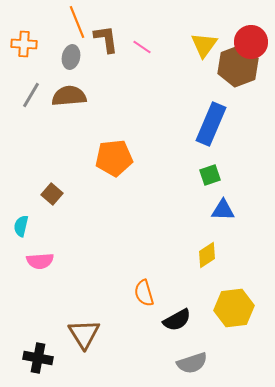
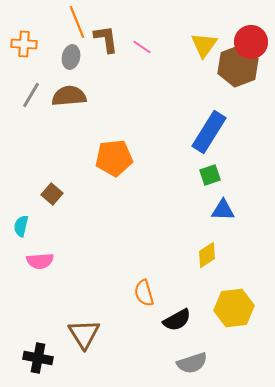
blue rectangle: moved 2 px left, 8 px down; rotated 9 degrees clockwise
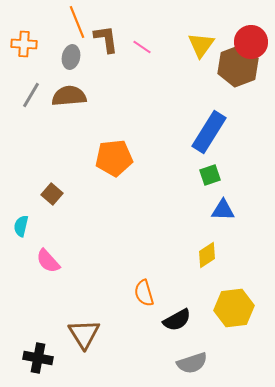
yellow triangle: moved 3 px left
pink semicircle: moved 8 px right; rotated 52 degrees clockwise
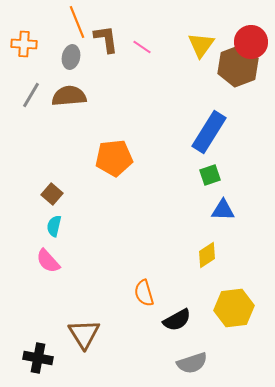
cyan semicircle: moved 33 px right
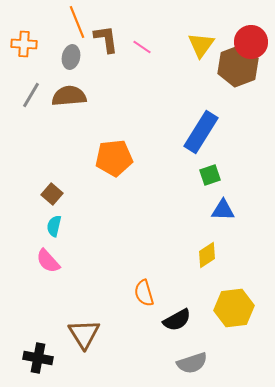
blue rectangle: moved 8 px left
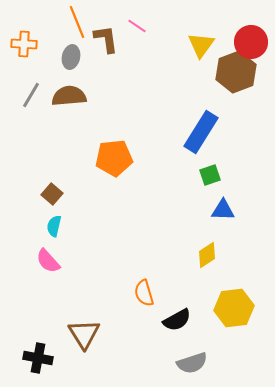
pink line: moved 5 px left, 21 px up
brown hexagon: moved 2 px left, 6 px down
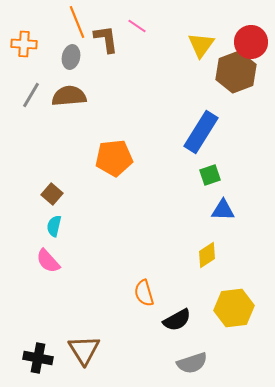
brown triangle: moved 16 px down
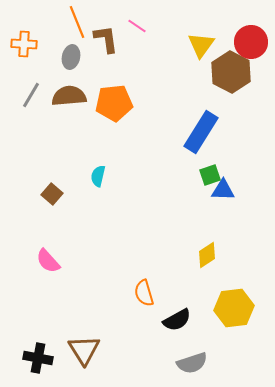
brown hexagon: moved 5 px left; rotated 12 degrees counterclockwise
orange pentagon: moved 55 px up
blue triangle: moved 20 px up
cyan semicircle: moved 44 px right, 50 px up
